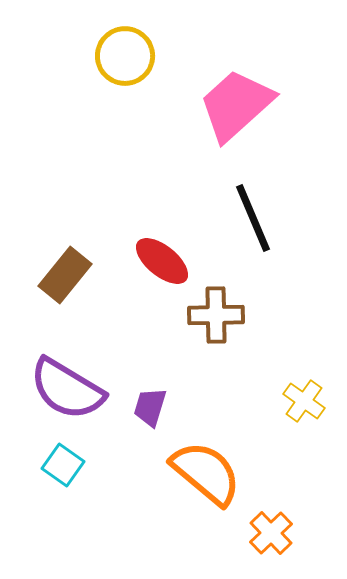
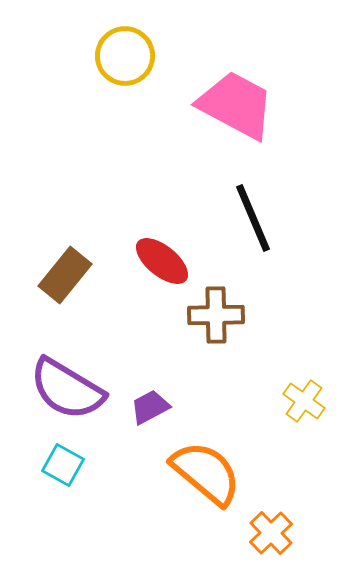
pink trapezoid: rotated 70 degrees clockwise
purple trapezoid: rotated 45 degrees clockwise
cyan square: rotated 6 degrees counterclockwise
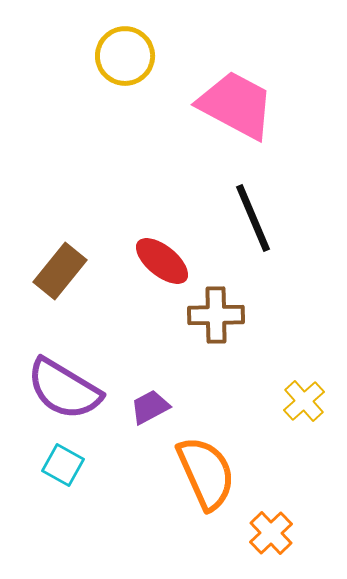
brown rectangle: moved 5 px left, 4 px up
purple semicircle: moved 3 px left
yellow cross: rotated 12 degrees clockwise
orange semicircle: rotated 26 degrees clockwise
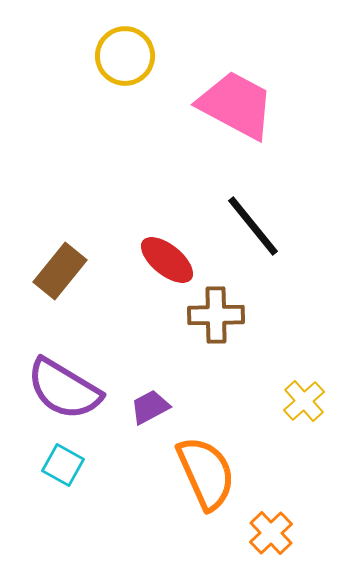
black line: moved 8 px down; rotated 16 degrees counterclockwise
red ellipse: moved 5 px right, 1 px up
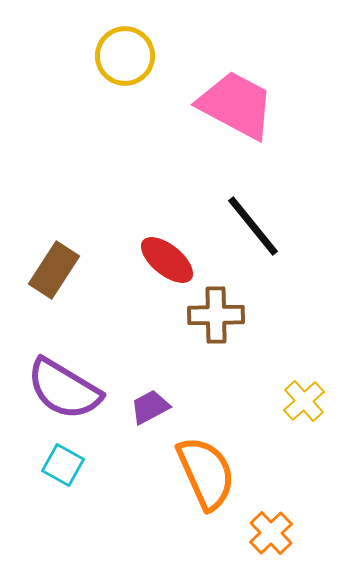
brown rectangle: moved 6 px left, 1 px up; rotated 6 degrees counterclockwise
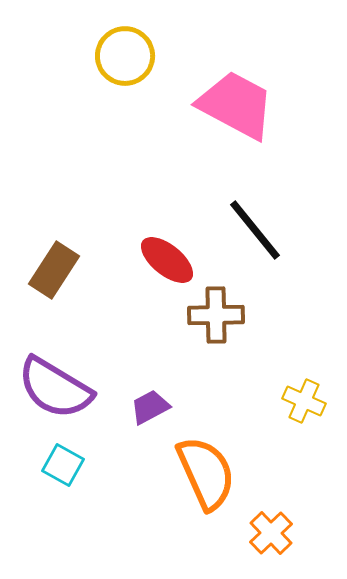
black line: moved 2 px right, 4 px down
purple semicircle: moved 9 px left, 1 px up
yellow cross: rotated 24 degrees counterclockwise
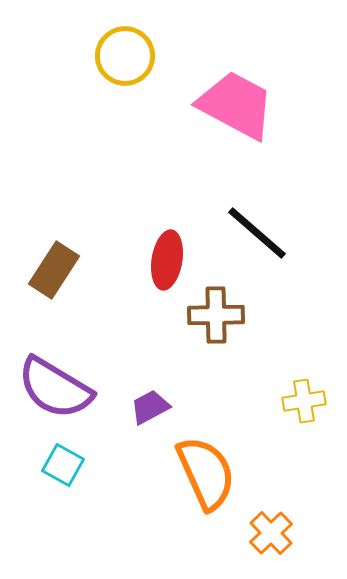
black line: moved 2 px right, 3 px down; rotated 10 degrees counterclockwise
red ellipse: rotated 60 degrees clockwise
yellow cross: rotated 33 degrees counterclockwise
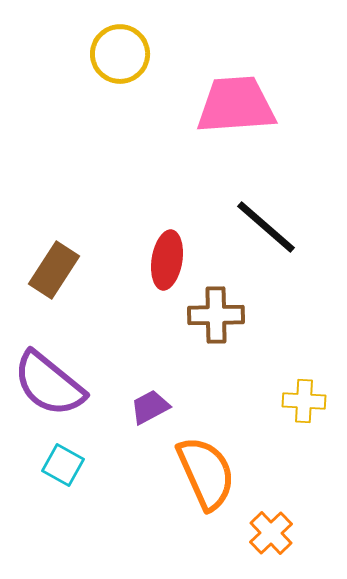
yellow circle: moved 5 px left, 2 px up
pink trapezoid: rotated 32 degrees counterclockwise
black line: moved 9 px right, 6 px up
purple semicircle: moved 6 px left, 4 px up; rotated 8 degrees clockwise
yellow cross: rotated 12 degrees clockwise
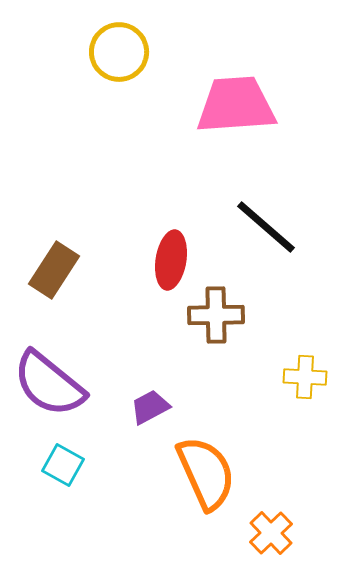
yellow circle: moved 1 px left, 2 px up
red ellipse: moved 4 px right
yellow cross: moved 1 px right, 24 px up
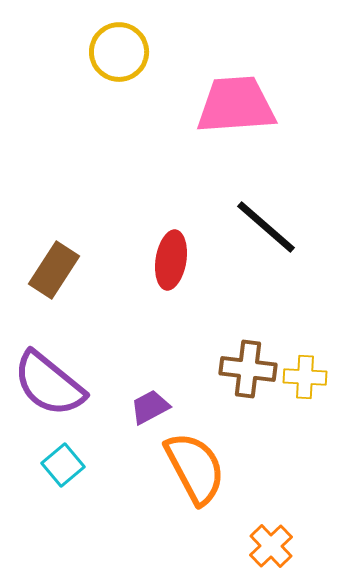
brown cross: moved 32 px right, 54 px down; rotated 8 degrees clockwise
cyan square: rotated 21 degrees clockwise
orange semicircle: moved 11 px left, 5 px up; rotated 4 degrees counterclockwise
orange cross: moved 13 px down
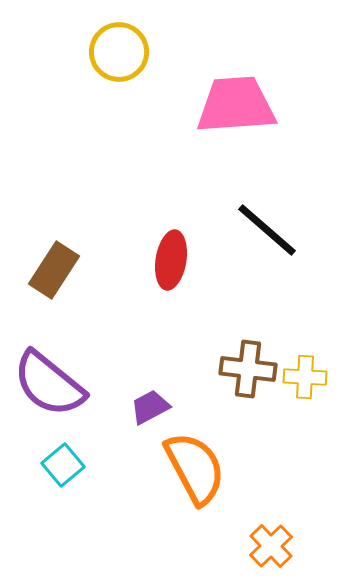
black line: moved 1 px right, 3 px down
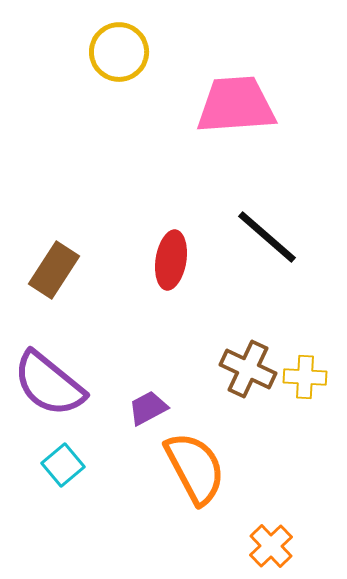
black line: moved 7 px down
brown cross: rotated 18 degrees clockwise
purple trapezoid: moved 2 px left, 1 px down
